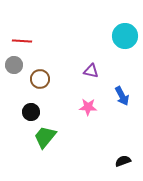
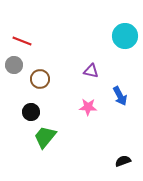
red line: rotated 18 degrees clockwise
blue arrow: moved 2 px left
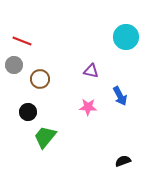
cyan circle: moved 1 px right, 1 px down
black circle: moved 3 px left
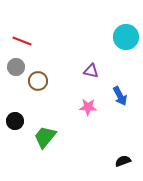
gray circle: moved 2 px right, 2 px down
brown circle: moved 2 px left, 2 px down
black circle: moved 13 px left, 9 px down
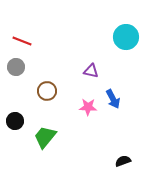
brown circle: moved 9 px right, 10 px down
blue arrow: moved 7 px left, 3 px down
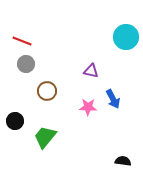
gray circle: moved 10 px right, 3 px up
black semicircle: rotated 28 degrees clockwise
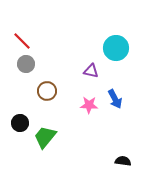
cyan circle: moved 10 px left, 11 px down
red line: rotated 24 degrees clockwise
blue arrow: moved 2 px right
pink star: moved 1 px right, 2 px up
black circle: moved 5 px right, 2 px down
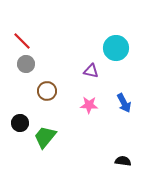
blue arrow: moved 9 px right, 4 px down
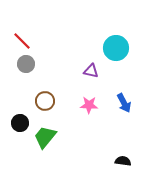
brown circle: moved 2 px left, 10 px down
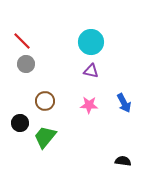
cyan circle: moved 25 px left, 6 px up
